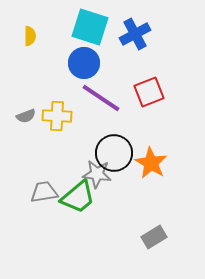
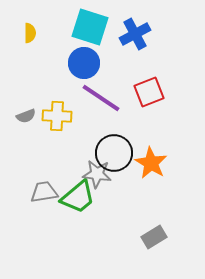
yellow semicircle: moved 3 px up
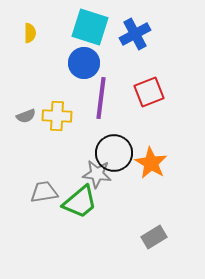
purple line: rotated 63 degrees clockwise
green trapezoid: moved 2 px right, 5 px down
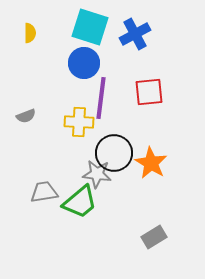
red square: rotated 16 degrees clockwise
yellow cross: moved 22 px right, 6 px down
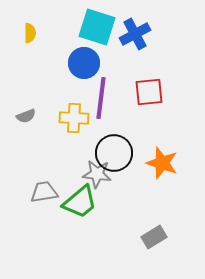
cyan square: moved 7 px right
yellow cross: moved 5 px left, 4 px up
orange star: moved 11 px right; rotated 12 degrees counterclockwise
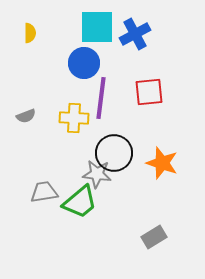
cyan square: rotated 18 degrees counterclockwise
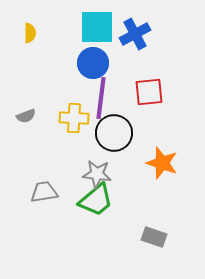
blue circle: moved 9 px right
black circle: moved 20 px up
green trapezoid: moved 16 px right, 2 px up
gray rectangle: rotated 50 degrees clockwise
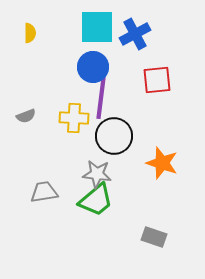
blue circle: moved 4 px down
red square: moved 8 px right, 12 px up
black circle: moved 3 px down
